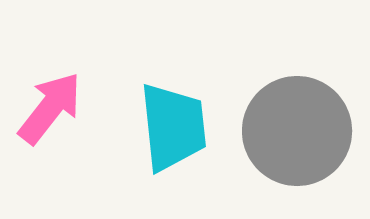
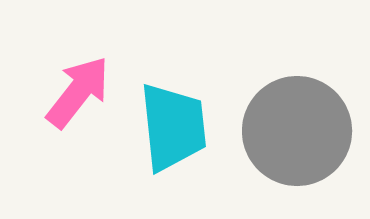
pink arrow: moved 28 px right, 16 px up
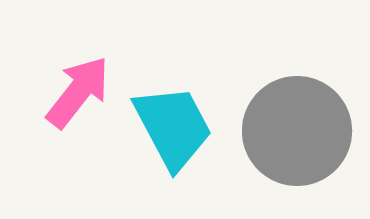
cyan trapezoid: rotated 22 degrees counterclockwise
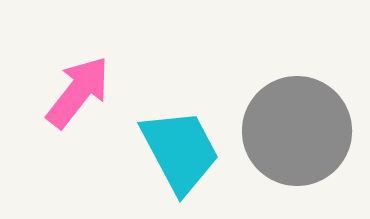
cyan trapezoid: moved 7 px right, 24 px down
